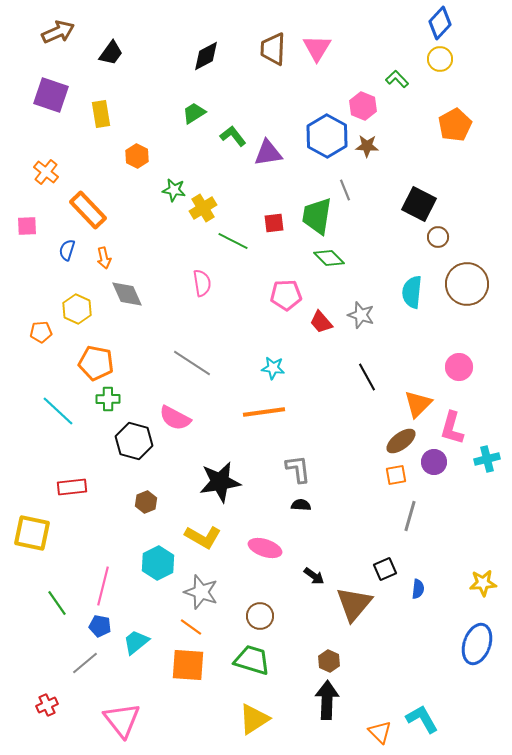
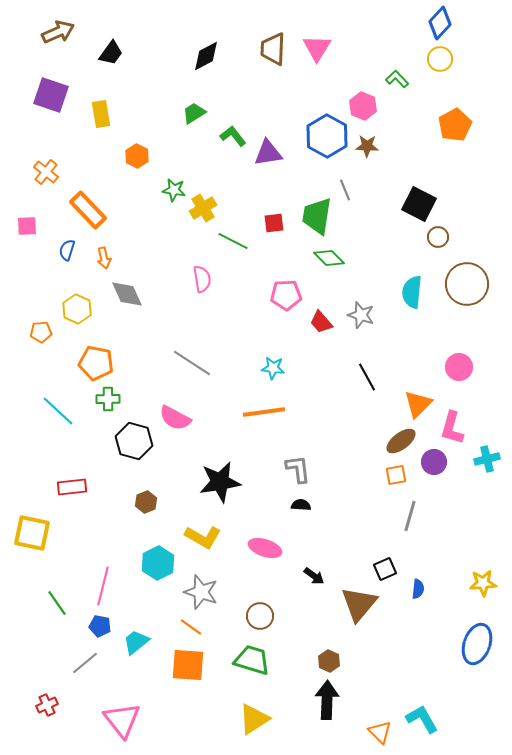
pink semicircle at (202, 283): moved 4 px up
brown triangle at (354, 604): moved 5 px right
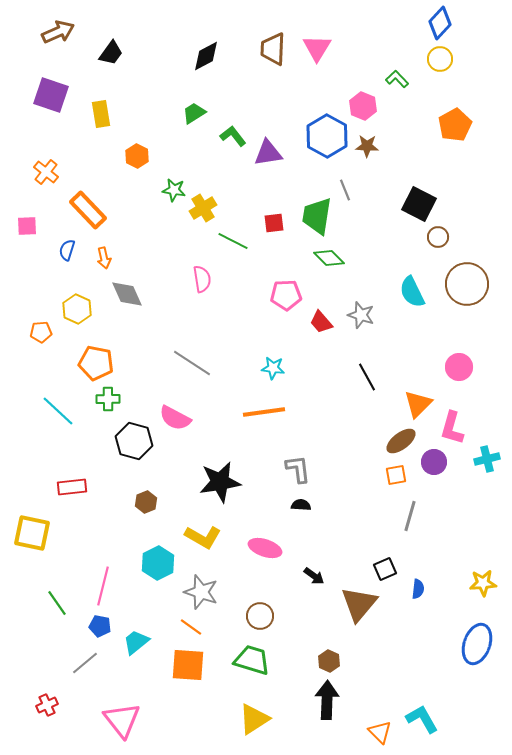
cyan semicircle at (412, 292): rotated 32 degrees counterclockwise
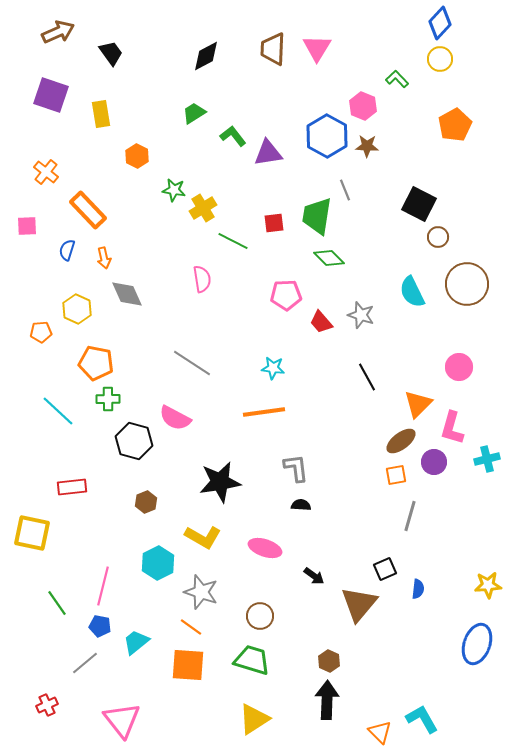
black trapezoid at (111, 53): rotated 72 degrees counterclockwise
gray L-shape at (298, 469): moved 2 px left, 1 px up
yellow star at (483, 583): moved 5 px right, 2 px down
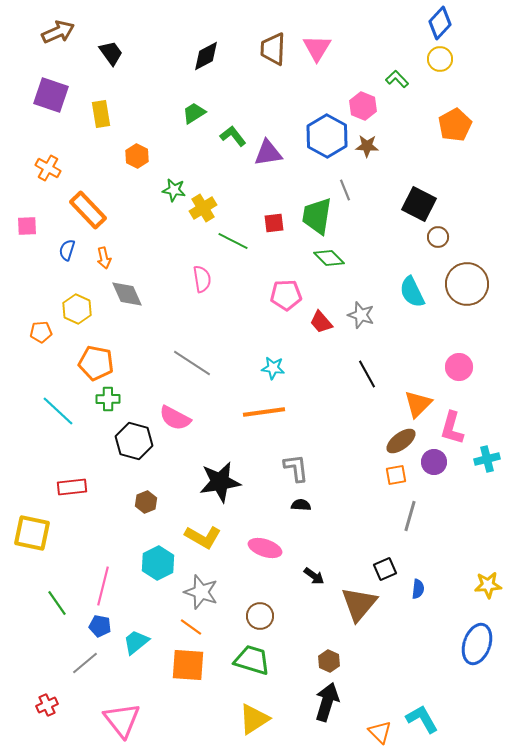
orange cross at (46, 172): moved 2 px right, 4 px up; rotated 10 degrees counterclockwise
black line at (367, 377): moved 3 px up
black arrow at (327, 700): moved 2 px down; rotated 15 degrees clockwise
